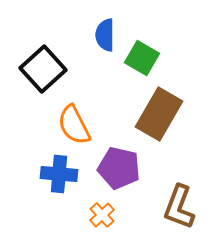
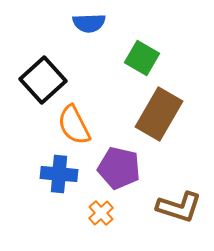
blue semicircle: moved 16 px left, 12 px up; rotated 92 degrees counterclockwise
black square: moved 11 px down
brown L-shape: rotated 93 degrees counterclockwise
orange cross: moved 1 px left, 2 px up
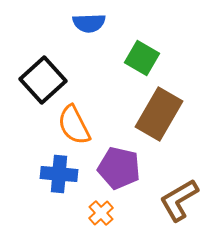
brown L-shape: moved 7 px up; rotated 132 degrees clockwise
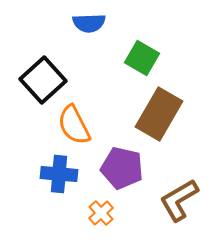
purple pentagon: moved 3 px right
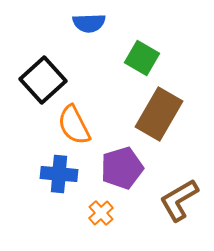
purple pentagon: rotated 30 degrees counterclockwise
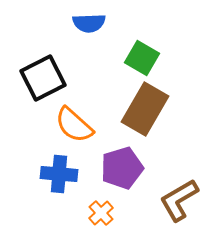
black square: moved 2 px up; rotated 15 degrees clockwise
brown rectangle: moved 14 px left, 5 px up
orange semicircle: rotated 21 degrees counterclockwise
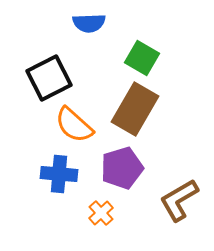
black square: moved 6 px right
brown rectangle: moved 10 px left
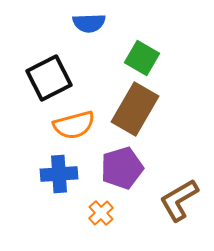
orange semicircle: rotated 57 degrees counterclockwise
blue cross: rotated 9 degrees counterclockwise
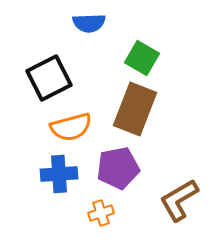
brown rectangle: rotated 9 degrees counterclockwise
orange semicircle: moved 3 px left, 2 px down
purple pentagon: moved 4 px left; rotated 6 degrees clockwise
orange cross: rotated 25 degrees clockwise
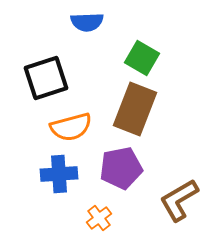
blue semicircle: moved 2 px left, 1 px up
black square: moved 3 px left; rotated 9 degrees clockwise
purple pentagon: moved 3 px right
orange cross: moved 2 px left, 5 px down; rotated 20 degrees counterclockwise
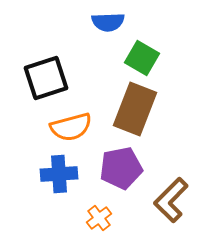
blue semicircle: moved 21 px right
brown L-shape: moved 8 px left; rotated 15 degrees counterclockwise
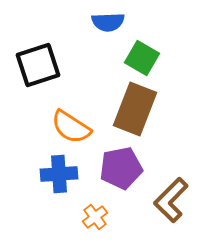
black square: moved 8 px left, 13 px up
orange semicircle: rotated 48 degrees clockwise
orange cross: moved 4 px left, 1 px up
